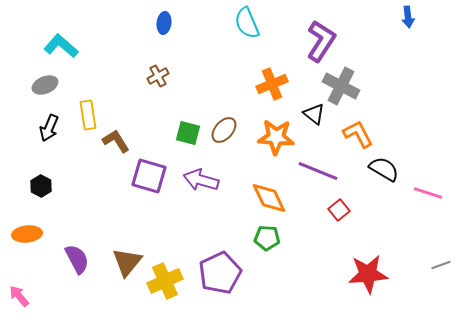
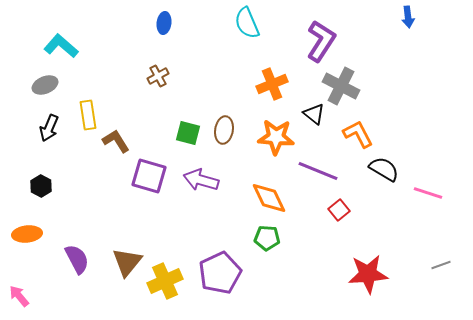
brown ellipse: rotated 32 degrees counterclockwise
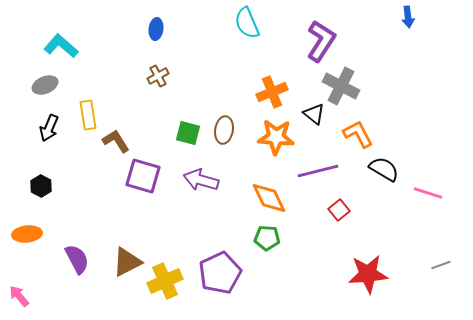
blue ellipse: moved 8 px left, 6 px down
orange cross: moved 8 px down
purple line: rotated 36 degrees counterclockwise
purple square: moved 6 px left
brown triangle: rotated 24 degrees clockwise
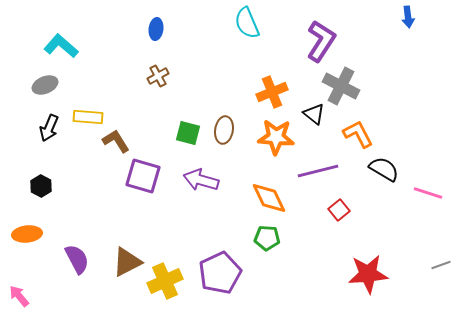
yellow rectangle: moved 2 px down; rotated 76 degrees counterclockwise
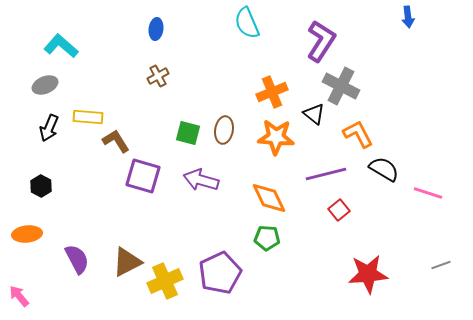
purple line: moved 8 px right, 3 px down
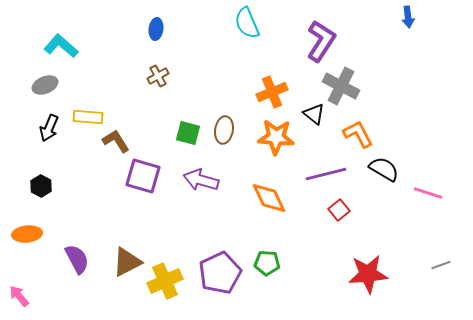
green pentagon: moved 25 px down
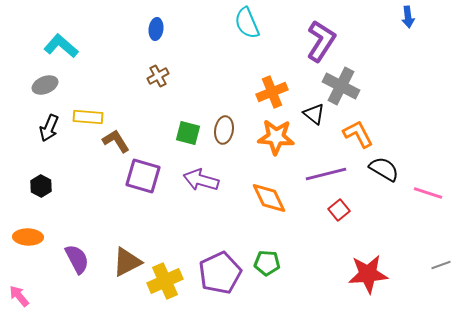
orange ellipse: moved 1 px right, 3 px down; rotated 8 degrees clockwise
